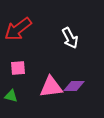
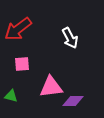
pink square: moved 4 px right, 4 px up
purple diamond: moved 1 px left, 15 px down
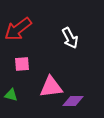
green triangle: moved 1 px up
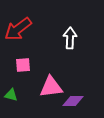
white arrow: rotated 150 degrees counterclockwise
pink square: moved 1 px right, 1 px down
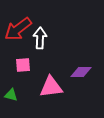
white arrow: moved 30 px left
purple diamond: moved 8 px right, 29 px up
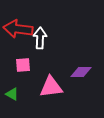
red arrow: rotated 44 degrees clockwise
green triangle: moved 1 px right, 1 px up; rotated 16 degrees clockwise
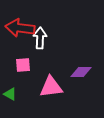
red arrow: moved 2 px right, 1 px up
green triangle: moved 2 px left
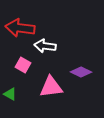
white arrow: moved 5 px right, 8 px down; rotated 85 degrees counterclockwise
pink square: rotated 35 degrees clockwise
purple diamond: rotated 25 degrees clockwise
